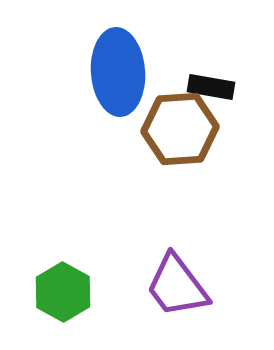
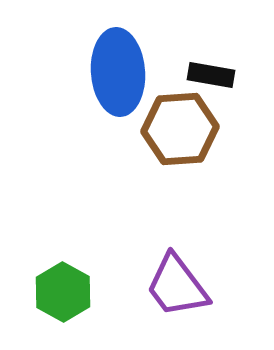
black rectangle: moved 12 px up
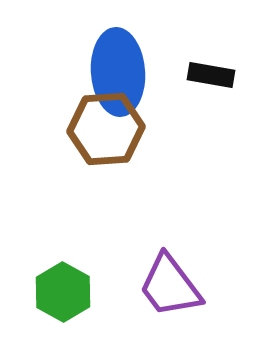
brown hexagon: moved 74 px left
purple trapezoid: moved 7 px left
